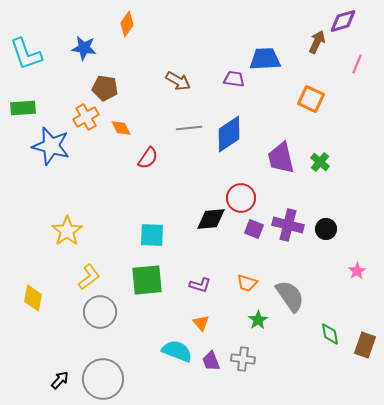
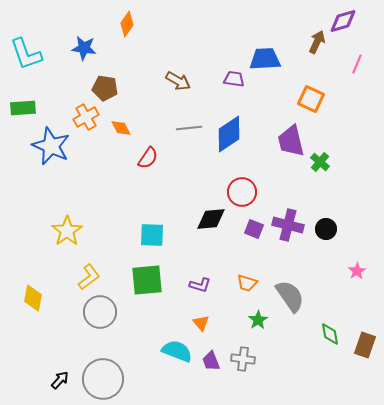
blue star at (51, 146): rotated 9 degrees clockwise
purple trapezoid at (281, 158): moved 10 px right, 17 px up
red circle at (241, 198): moved 1 px right, 6 px up
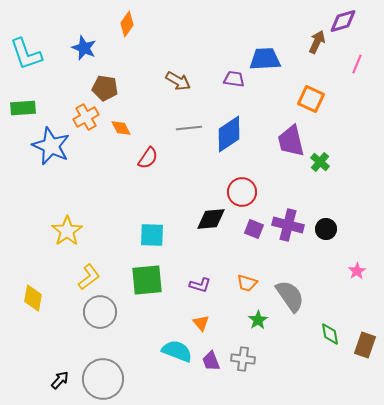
blue star at (84, 48): rotated 15 degrees clockwise
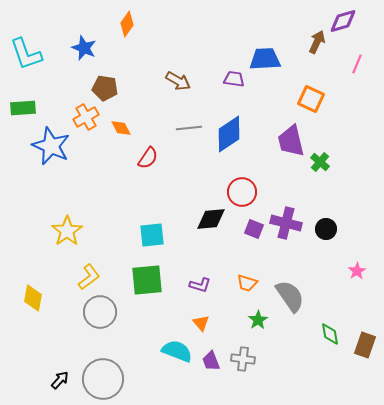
purple cross at (288, 225): moved 2 px left, 2 px up
cyan square at (152, 235): rotated 8 degrees counterclockwise
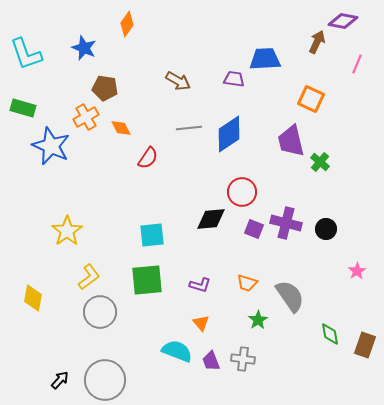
purple diamond at (343, 21): rotated 28 degrees clockwise
green rectangle at (23, 108): rotated 20 degrees clockwise
gray circle at (103, 379): moved 2 px right, 1 px down
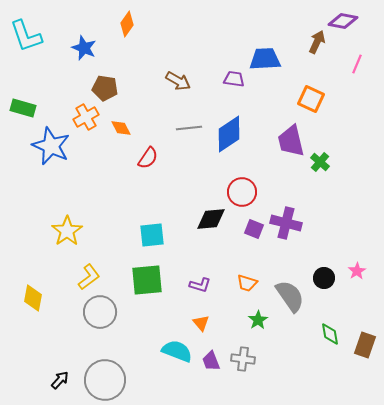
cyan L-shape at (26, 54): moved 18 px up
black circle at (326, 229): moved 2 px left, 49 px down
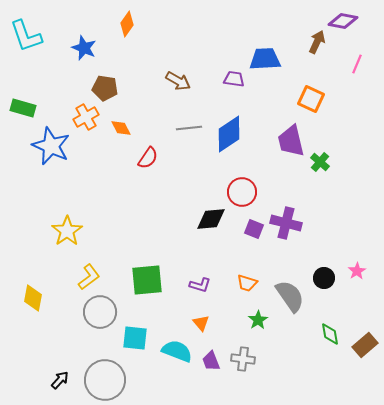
cyan square at (152, 235): moved 17 px left, 103 px down; rotated 12 degrees clockwise
brown rectangle at (365, 345): rotated 30 degrees clockwise
